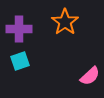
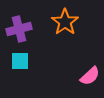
purple cross: rotated 15 degrees counterclockwise
cyan square: rotated 18 degrees clockwise
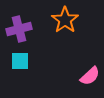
orange star: moved 2 px up
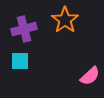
purple cross: moved 5 px right
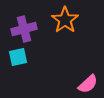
cyan square: moved 2 px left, 4 px up; rotated 12 degrees counterclockwise
pink semicircle: moved 2 px left, 8 px down
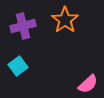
purple cross: moved 1 px left, 3 px up
cyan square: moved 9 px down; rotated 24 degrees counterclockwise
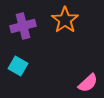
cyan square: rotated 24 degrees counterclockwise
pink semicircle: moved 1 px up
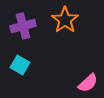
cyan square: moved 2 px right, 1 px up
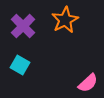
orange star: rotated 8 degrees clockwise
purple cross: rotated 30 degrees counterclockwise
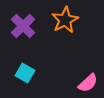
cyan square: moved 5 px right, 8 px down
